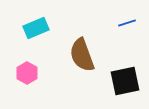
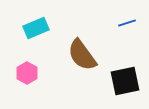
brown semicircle: rotated 16 degrees counterclockwise
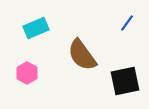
blue line: rotated 36 degrees counterclockwise
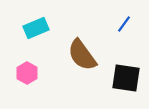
blue line: moved 3 px left, 1 px down
black square: moved 1 px right, 3 px up; rotated 20 degrees clockwise
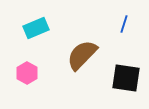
blue line: rotated 18 degrees counterclockwise
brown semicircle: rotated 80 degrees clockwise
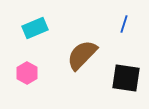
cyan rectangle: moved 1 px left
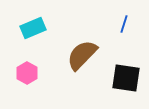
cyan rectangle: moved 2 px left
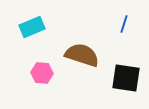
cyan rectangle: moved 1 px left, 1 px up
brown semicircle: rotated 64 degrees clockwise
pink hexagon: moved 15 px right; rotated 25 degrees counterclockwise
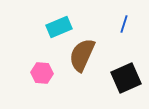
cyan rectangle: moved 27 px right
brown semicircle: rotated 84 degrees counterclockwise
black square: rotated 32 degrees counterclockwise
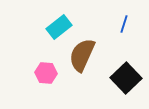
cyan rectangle: rotated 15 degrees counterclockwise
pink hexagon: moved 4 px right
black square: rotated 20 degrees counterclockwise
